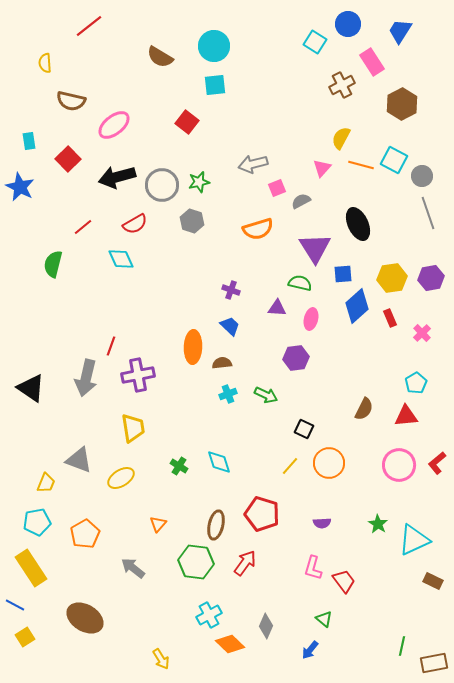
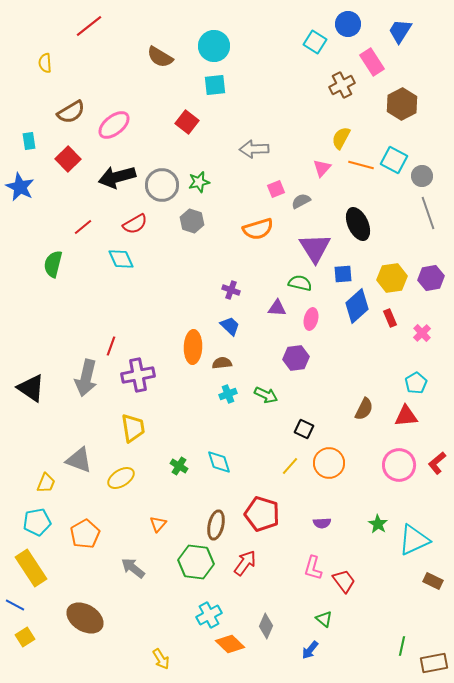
brown semicircle at (71, 101): moved 11 px down; rotated 44 degrees counterclockwise
gray arrow at (253, 164): moved 1 px right, 15 px up; rotated 12 degrees clockwise
pink square at (277, 188): moved 1 px left, 1 px down
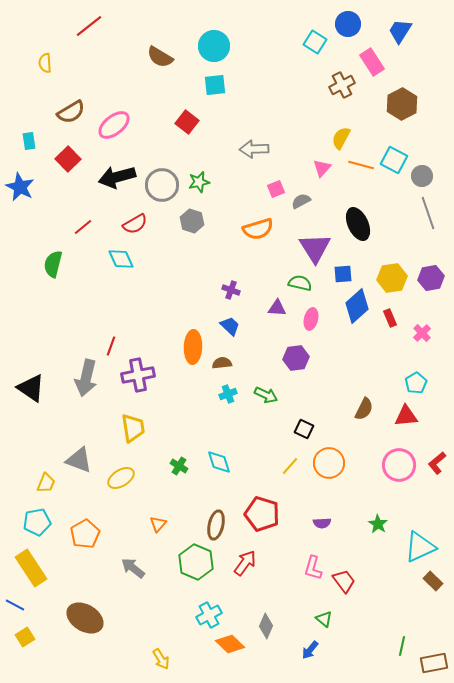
cyan triangle at (414, 540): moved 6 px right, 7 px down
green hexagon at (196, 562): rotated 16 degrees clockwise
brown rectangle at (433, 581): rotated 18 degrees clockwise
